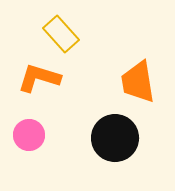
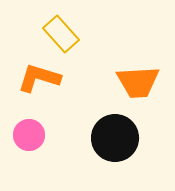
orange trapezoid: rotated 84 degrees counterclockwise
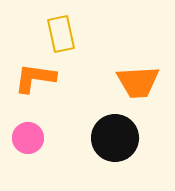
yellow rectangle: rotated 30 degrees clockwise
orange L-shape: moved 4 px left; rotated 9 degrees counterclockwise
pink circle: moved 1 px left, 3 px down
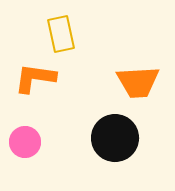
pink circle: moved 3 px left, 4 px down
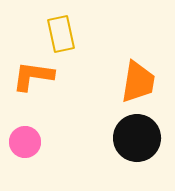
orange L-shape: moved 2 px left, 2 px up
orange trapezoid: rotated 78 degrees counterclockwise
black circle: moved 22 px right
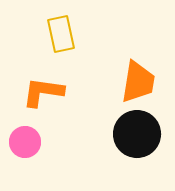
orange L-shape: moved 10 px right, 16 px down
black circle: moved 4 px up
